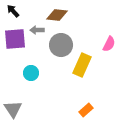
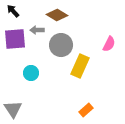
brown diamond: rotated 25 degrees clockwise
yellow rectangle: moved 2 px left, 1 px down
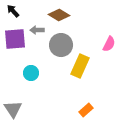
brown diamond: moved 2 px right
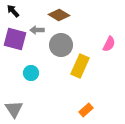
purple square: rotated 20 degrees clockwise
gray triangle: moved 1 px right
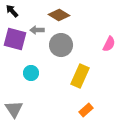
black arrow: moved 1 px left
yellow rectangle: moved 10 px down
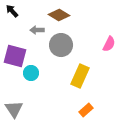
purple square: moved 17 px down
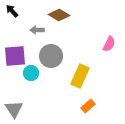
gray circle: moved 10 px left, 11 px down
purple square: rotated 20 degrees counterclockwise
orange rectangle: moved 2 px right, 4 px up
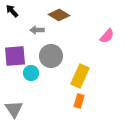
pink semicircle: moved 2 px left, 8 px up; rotated 14 degrees clockwise
orange rectangle: moved 9 px left, 5 px up; rotated 32 degrees counterclockwise
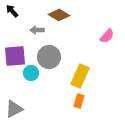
gray circle: moved 2 px left, 1 px down
gray triangle: rotated 36 degrees clockwise
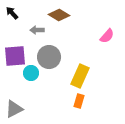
black arrow: moved 2 px down
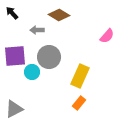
cyan circle: moved 1 px right, 1 px up
orange rectangle: moved 2 px down; rotated 24 degrees clockwise
